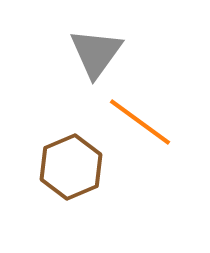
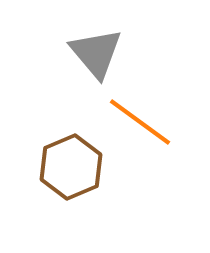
gray triangle: rotated 16 degrees counterclockwise
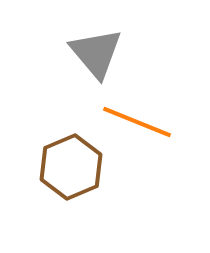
orange line: moved 3 px left; rotated 14 degrees counterclockwise
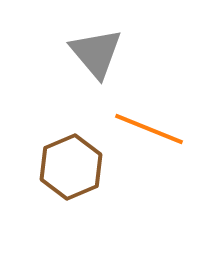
orange line: moved 12 px right, 7 px down
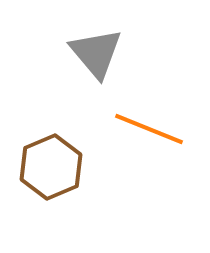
brown hexagon: moved 20 px left
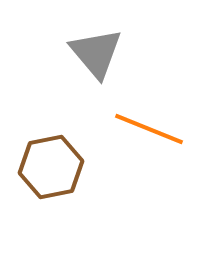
brown hexagon: rotated 12 degrees clockwise
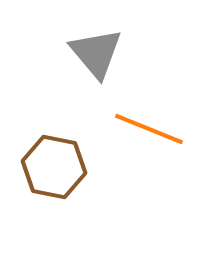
brown hexagon: moved 3 px right; rotated 22 degrees clockwise
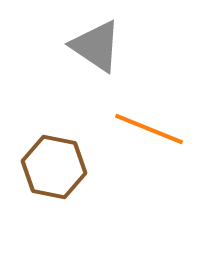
gray triangle: moved 7 px up; rotated 16 degrees counterclockwise
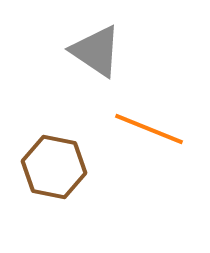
gray triangle: moved 5 px down
